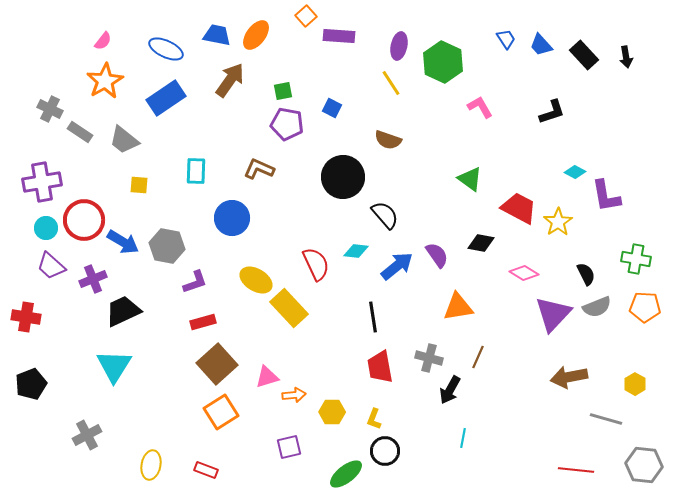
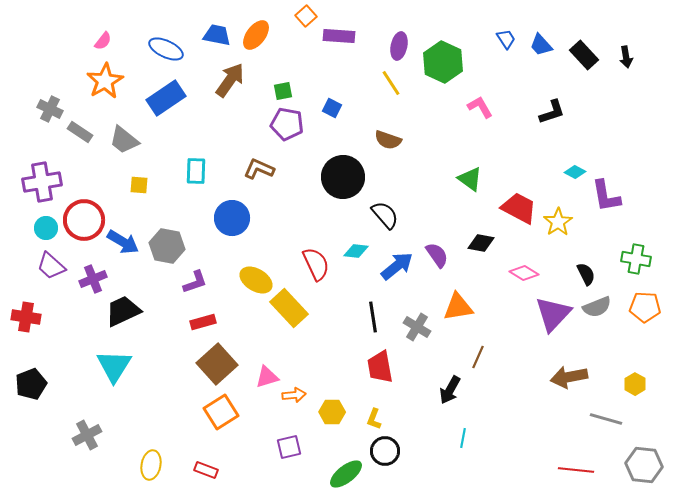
gray cross at (429, 358): moved 12 px left, 31 px up; rotated 16 degrees clockwise
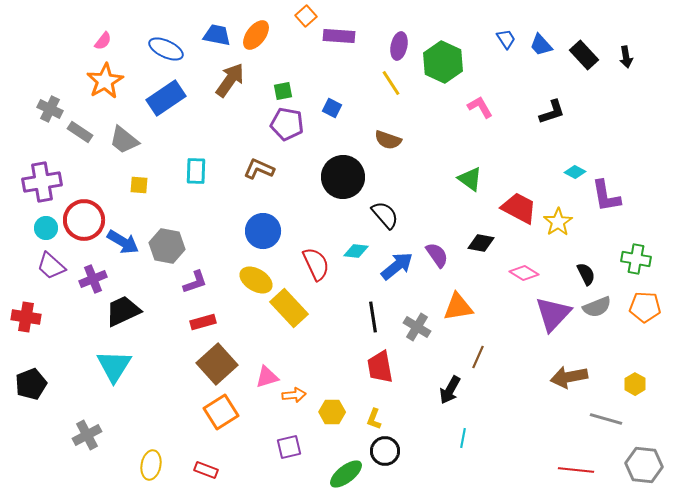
blue circle at (232, 218): moved 31 px right, 13 px down
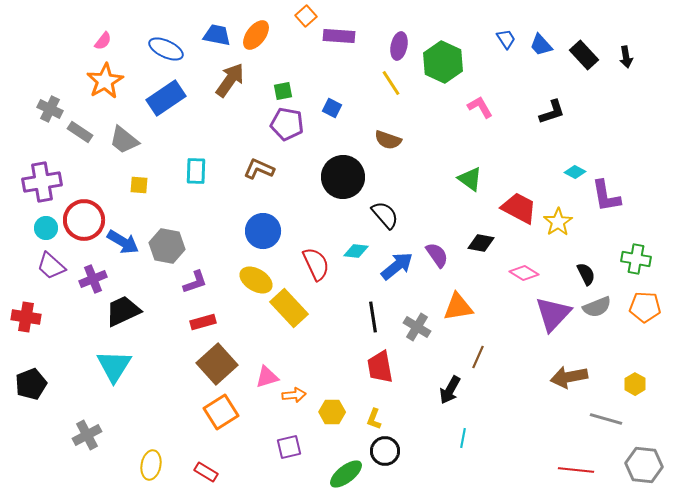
red rectangle at (206, 470): moved 2 px down; rotated 10 degrees clockwise
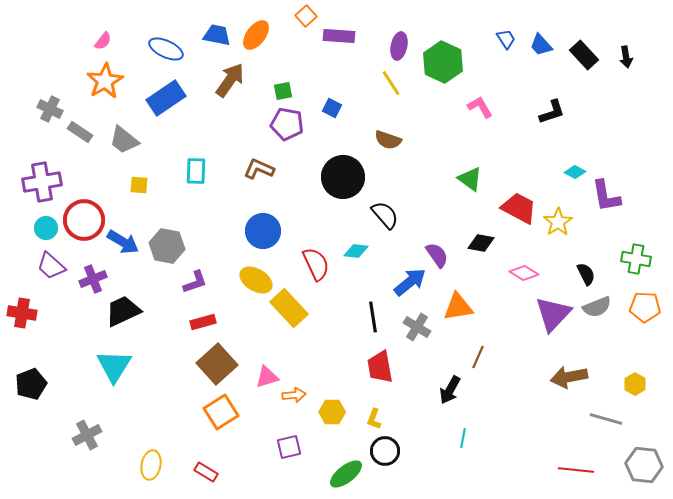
blue arrow at (397, 266): moved 13 px right, 16 px down
red cross at (26, 317): moved 4 px left, 4 px up
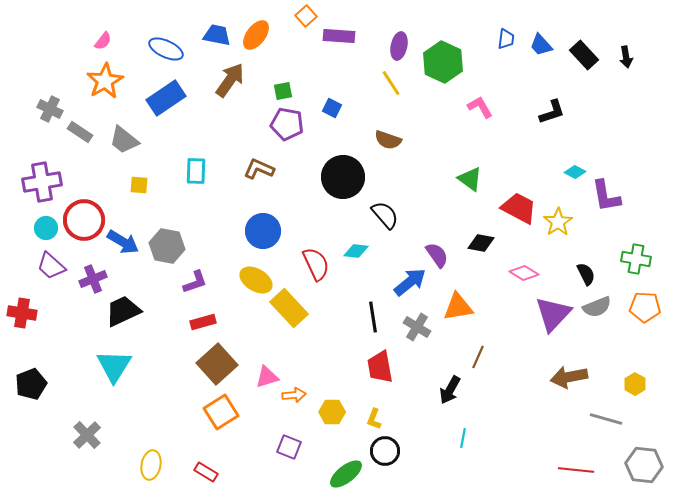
blue trapezoid at (506, 39): rotated 40 degrees clockwise
gray cross at (87, 435): rotated 16 degrees counterclockwise
purple square at (289, 447): rotated 35 degrees clockwise
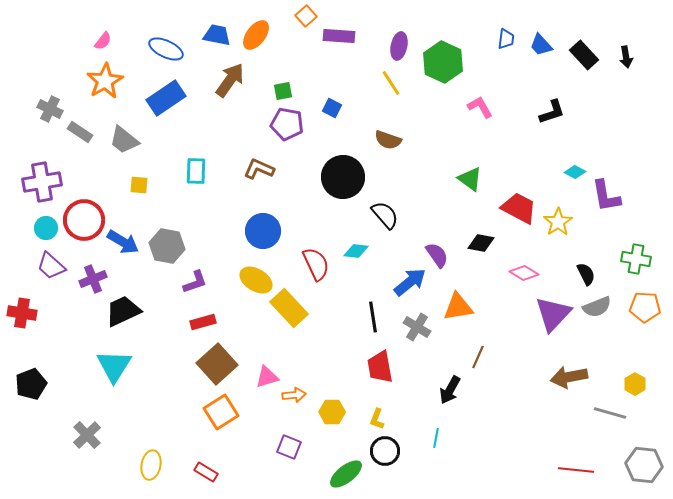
yellow L-shape at (374, 419): moved 3 px right
gray line at (606, 419): moved 4 px right, 6 px up
cyan line at (463, 438): moved 27 px left
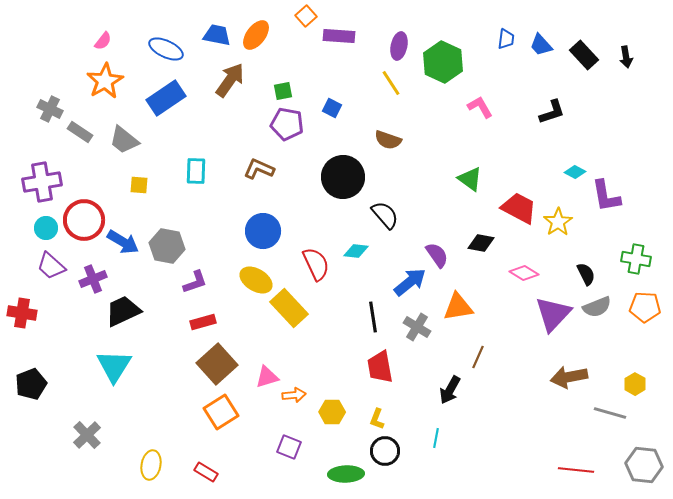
green ellipse at (346, 474): rotated 36 degrees clockwise
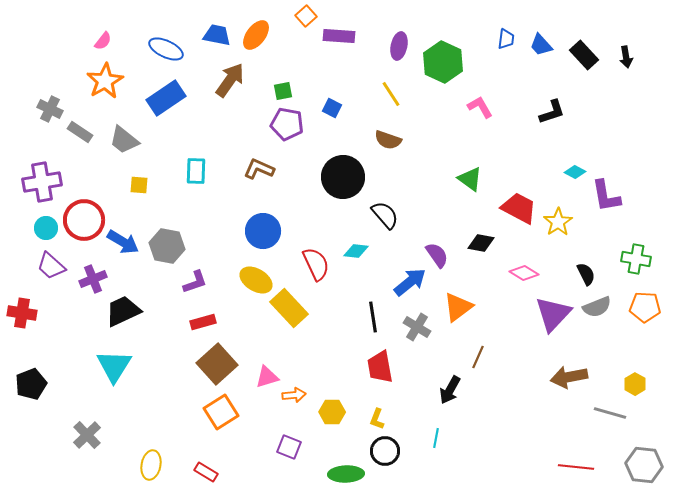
yellow line at (391, 83): moved 11 px down
orange triangle at (458, 307): rotated 28 degrees counterclockwise
red line at (576, 470): moved 3 px up
